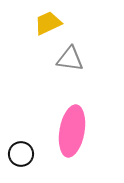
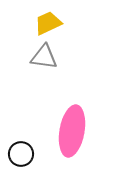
gray triangle: moved 26 px left, 2 px up
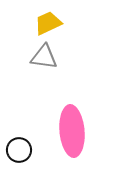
pink ellipse: rotated 15 degrees counterclockwise
black circle: moved 2 px left, 4 px up
